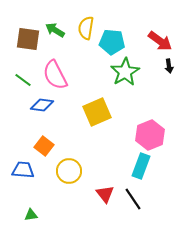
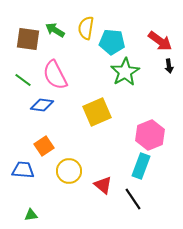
orange square: rotated 18 degrees clockwise
red triangle: moved 2 px left, 9 px up; rotated 12 degrees counterclockwise
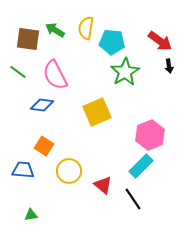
green line: moved 5 px left, 8 px up
orange square: rotated 24 degrees counterclockwise
cyan rectangle: rotated 25 degrees clockwise
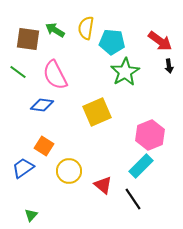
blue trapezoid: moved 2 px up; rotated 40 degrees counterclockwise
green triangle: rotated 40 degrees counterclockwise
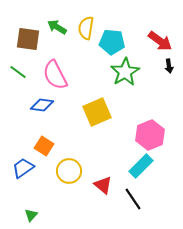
green arrow: moved 2 px right, 3 px up
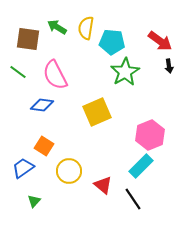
green triangle: moved 3 px right, 14 px up
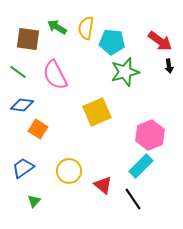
green star: rotated 16 degrees clockwise
blue diamond: moved 20 px left
orange square: moved 6 px left, 17 px up
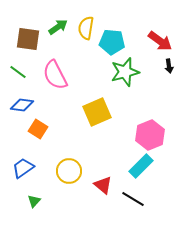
green arrow: moved 1 px right; rotated 114 degrees clockwise
black line: rotated 25 degrees counterclockwise
